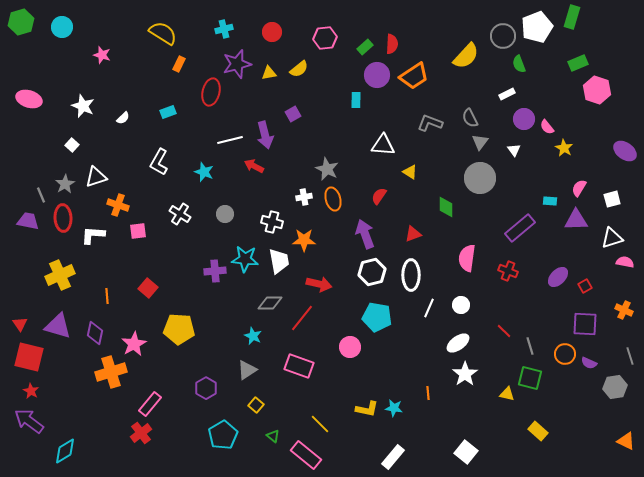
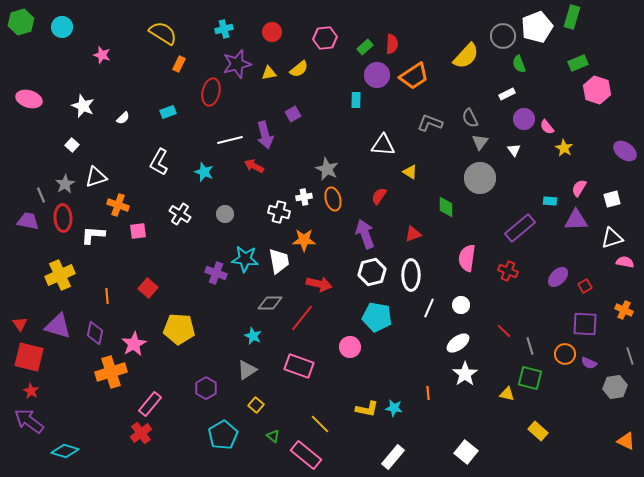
white cross at (272, 222): moved 7 px right, 10 px up
purple cross at (215, 271): moved 1 px right, 2 px down; rotated 25 degrees clockwise
cyan diamond at (65, 451): rotated 48 degrees clockwise
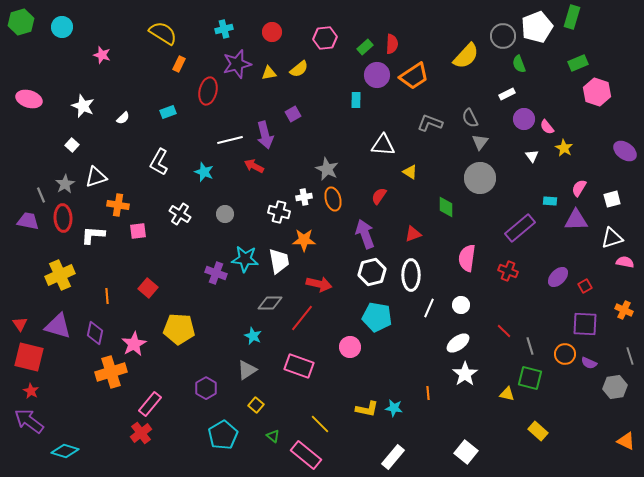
pink hexagon at (597, 90): moved 2 px down
red ellipse at (211, 92): moved 3 px left, 1 px up
white triangle at (514, 150): moved 18 px right, 6 px down
orange cross at (118, 205): rotated 10 degrees counterclockwise
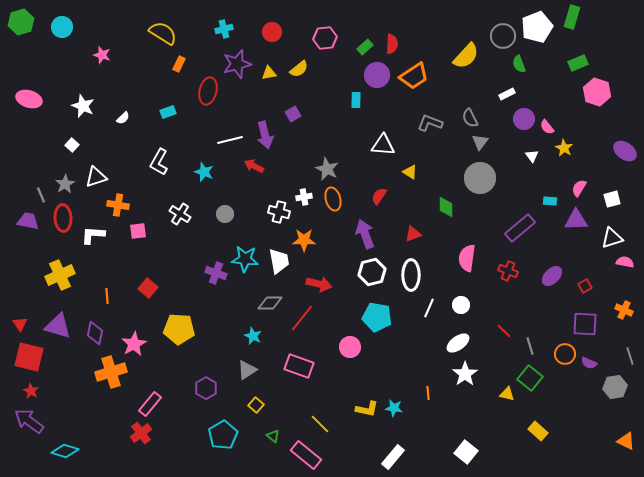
purple ellipse at (558, 277): moved 6 px left, 1 px up
green square at (530, 378): rotated 25 degrees clockwise
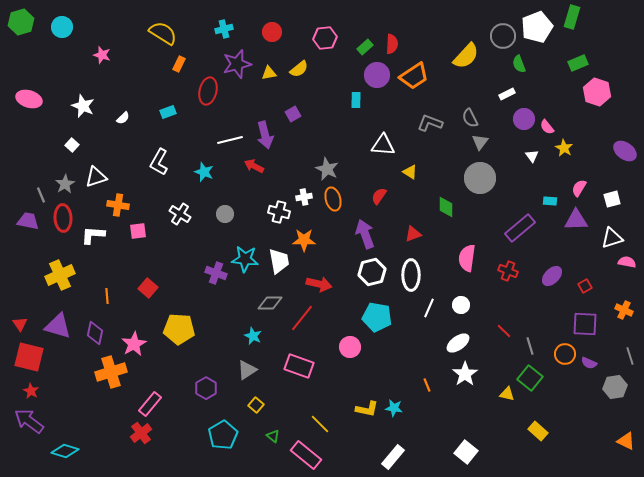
pink semicircle at (625, 262): moved 2 px right
orange line at (428, 393): moved 1 px left, 8 px up; rotated 16 degrees counterclockwise
